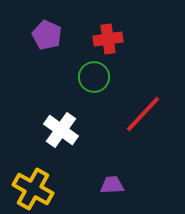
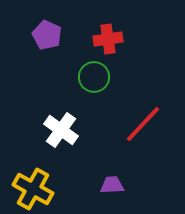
red line: moved 10 px down
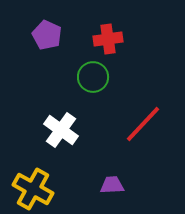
green circle: moved 1 px left
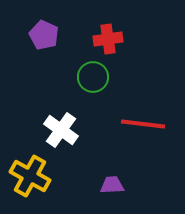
purple pentagon: moved 3 px left
red line: rotated 54 degrees clockwise
yellow cross: moved 3 px left, 13 px up
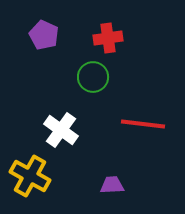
red cross: moved 1 px up
